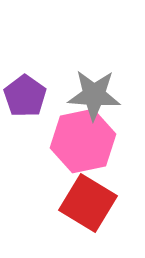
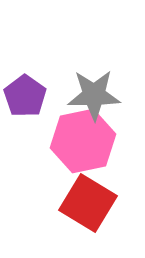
gray star: rotated 4 degrees counterclockwise
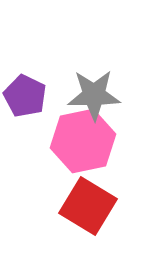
purple pentagon: rotated 9 degrees counterclockwise
red square: moved 3 px down
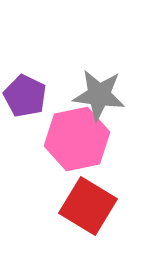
gray star: moved 5 px right; rotated 8 degrees clockwise
pink hexagon: moved 6 px left, 2 px up
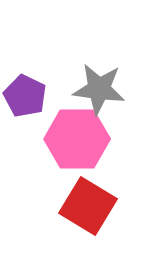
gray star: moved 6 px up
pink hexagon: rotated 12 degrees clockwise
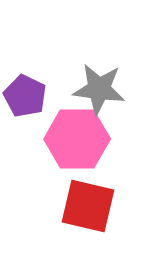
red square: rotated 18 degrees counterclockwise
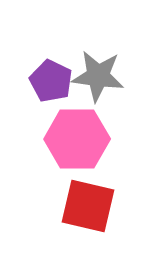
gray star: moved 1 px left, 13 px up
purple pentagon: moved 26 px right, 15 px up
